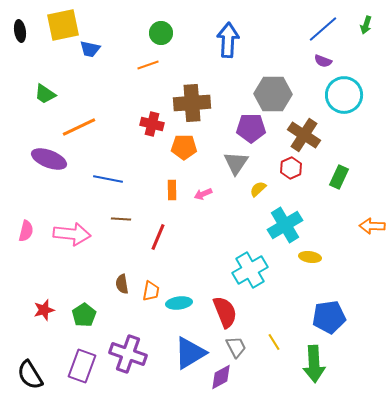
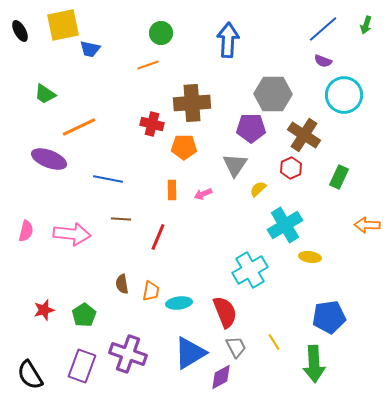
black ellipse at (20, 31): rotated 20 degrees counterclockwise
gray triangle at (236, 163): moved 1 px left, 2 px down
orange arrow at (372, 226): moved 5 px left, 1 px up
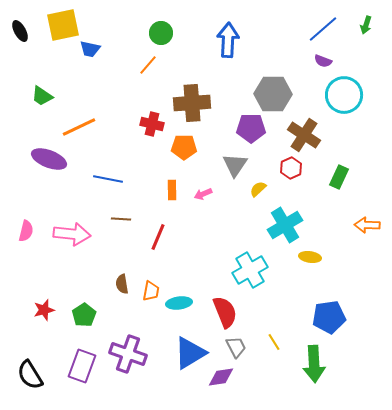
orange line at (148, 65): rotated 30 degrees counterclockwise
green trapezoid at (45, 94): moved 3 px left, 2 px down
purple diamond at (221, 377): rotated 20 degrees clockwise
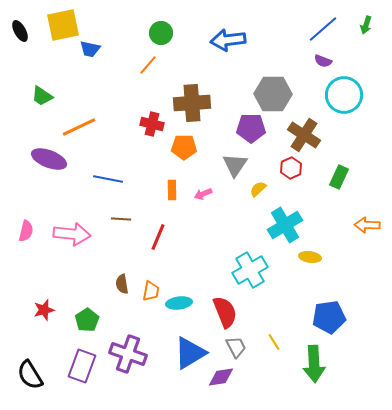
blue arrow at (228, 40): rotated 100 degrees counterclockwise
green pentagon at (84, 315): moved 3 px right, 5 px down
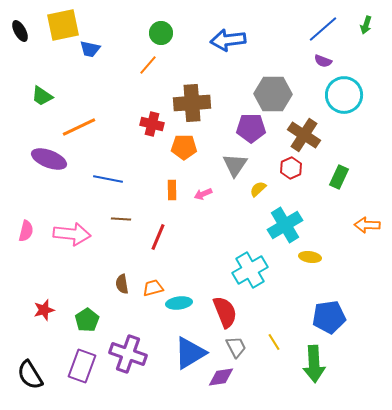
orange trapezoid at (151, 291): moved 2 px right, 3 px up; rotated 115 degrees counterclockwise
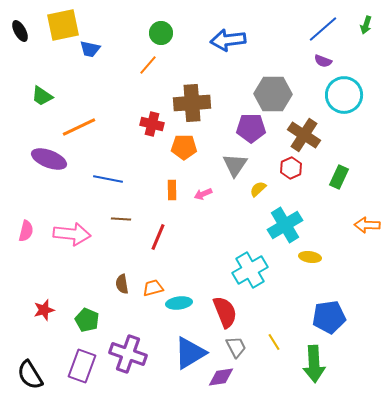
green pentagon at (87, 320): rotated 15 degrees counterclockwise
